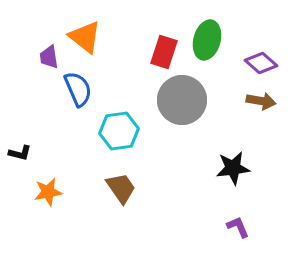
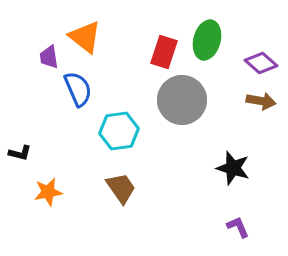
black star: rotated 24 degrees clockwise
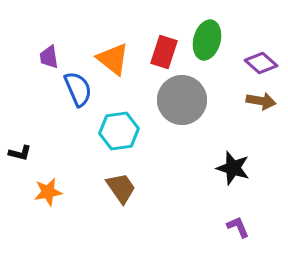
orange triangle: moved 28 px right, 22 px down
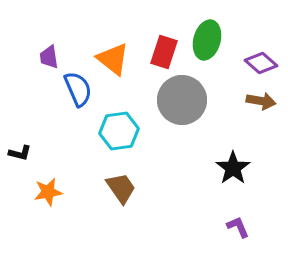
black star: rotated 20 degrees clockwise
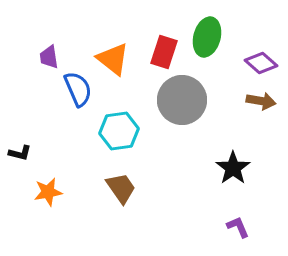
green ellipse: moved 3 px up
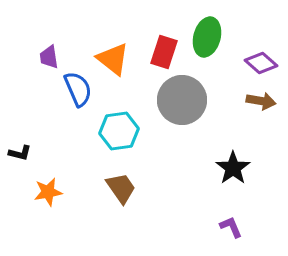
purple L-shape: moved 7 px left
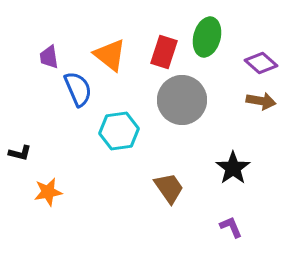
orange triangle: moved 3 px left, 4 px up
brown trapezoid: moved 48 px right
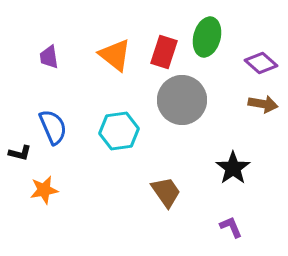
orange triangle: moved 5 px right
blue semicircle: moved 25 px left, 38 px down
brown arrow: moved 2 px right, 3 px down
brown trapezoid: moved 3 px left, 4 px down
orange star: moved 4 px left, 2 px up
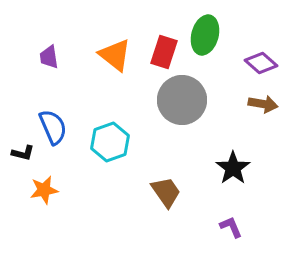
green ellipse: moved 2 px left, 2 px up
cyan hexagon: moved 9 px left, 11 px down; rotated 12 degrees counterclockwise
black L-shape: moved 3 px right
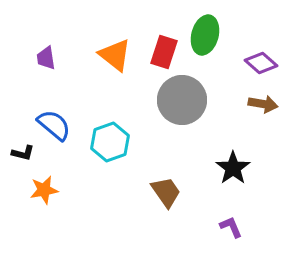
purple trapezoid: moved 3 px left, 1 px down
blue semicircle: moved 1 px right, 2 px up; rotated 27 degrees counterclockwise
